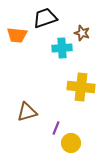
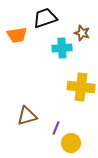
orange trapezoid: rotated 15 degrees counterclockwise
brown triangle: moved 4 px down
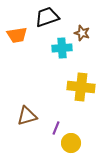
black trapezoid: moved 2 px right, 1 px up
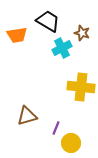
black trapezoid: moved 1 px right, 4 px down; rotated 50 degrees clockwise
cyan cross: rotated 24 degrees counterclockwise
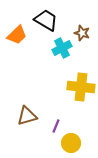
black trapezoid: moved 2 px left, 1 px up
orange trapezoid: rotated 35 degrees counterclockwise
purple line: moved 2 px up
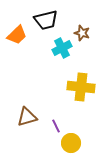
black trapezoid: rotated 135 degrees clockwise
brown triangle: moved 1 px down
purple line: rotated 48 degrees counterclockwise
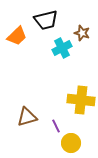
orange trapezoid: moved 1 px down
yellow cross: moved 13 px down
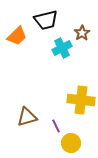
brown star: rotated 21 degrees clockwise
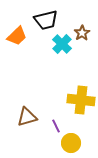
cyan cross: moved 4 px up; rotated 18 degrees counterclockwise
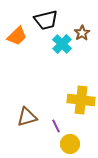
yellow circle: moved 1 px left, 1 px down
